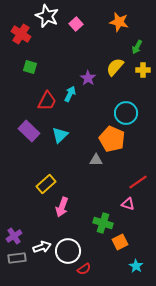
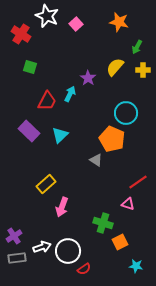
gray triangle: rotated 32 degrees clockwise
cyan star: rotated 24 degrees counterclockwise
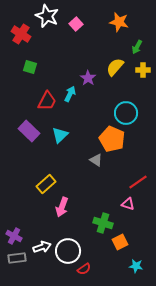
purple cross: rotated 28 degrees counterclockwise
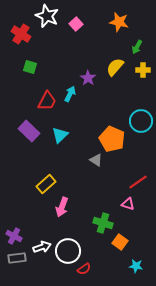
cyan circle: moved 15 px right, 8 px down
orange square: rotated 28 degrees counterclockwise
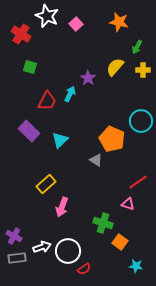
cyan triangle: moved 5 px down
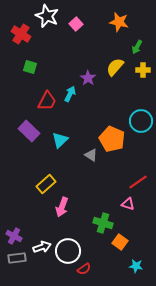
gray triangle: moved 5 px left, 5 px up
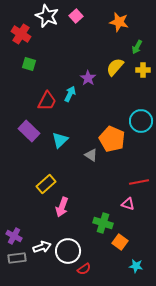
pink square: moved 8 px up
green square: moved 1 px left, 3 px up
red line: moved 1 px right; rotated 24 degrees clockwise
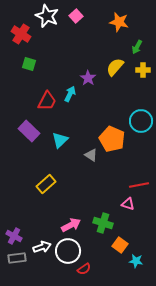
red line: moved 3 px down
pink arrow: moved 9 px right, 18 px down; rotated 138 degrees counterclockwise
orange square: moved 3 px down
cyan star: moved 5 px up
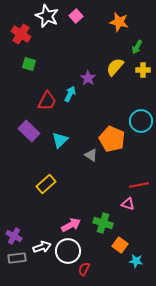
red semicircle: rotated 152 degrees clockwise
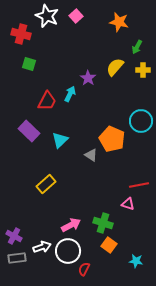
red cross: rotated 18 degrees counterclockwise
orange square: moved 11 px left
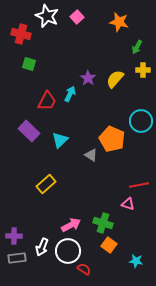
pink square: moved 1 px right, 1 px down
yellow semicircle: moved 12 px down
purple cross: rotated 28 degrees counterclockwise
white arrow: rotated 132 degrees clockwise
red semicircle: rotated 96 degrees clockwise
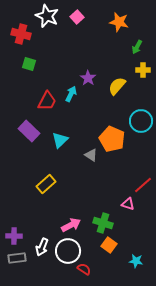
yellow semicircle: moved 2 px right, 7 px down
cyan arrow: moved 1 px right
red line: moved 4 px right; rotated 30 degrees counterclockwise
